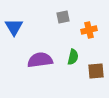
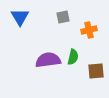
blue triangle: moved 6 px right, 10 px up
purple semicircle: moved 8 px right
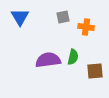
orange cross: moved 3 px left, 3 px up; rotated 21 degrees clockwise
brown square: moved 1 px left
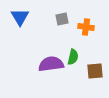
gray square: moved 1 px left, 2 px down
purple semicircle: moved 3 px right, 4 px down
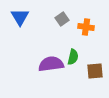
gray square: rotated 24 degrees counterclockwise
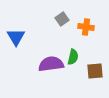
blue triangle: moved 4 px left, 20 px down
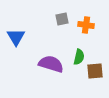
gray square: rotated 24 degrees clockwise
orange cross: moved 2 px up
green semicircle: moved 6 px right
purple semicircle: rotated 25 degrees clockwise
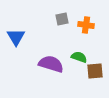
green semicircle: rotated 84 degrees counterclockwise
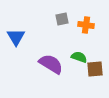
purple semicircle: rotated 15 degrees clockwise
brown square: moved 2 px up
